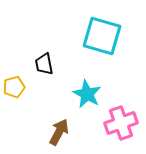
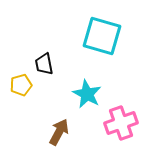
yellow pentagon: moved 7 px right, 2 px up
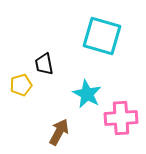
pink cross: moved 5 px up; rotated 16 degrees clockwise
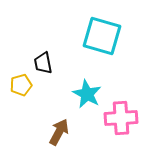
black trapezoid: moved 1 px left, 1 px up
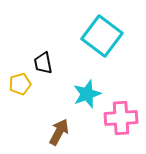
cyan square: rotated 21 degrees clockwise
yellow pentagon: moved 1 px left, 1 px up
cyan star: rotated 24 degrees clockwise
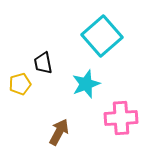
cyan square: rotated 12 degrees clockwise
cyan star: moved 1 px left, 10 px up
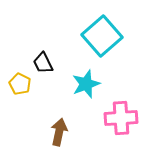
black trapezoid: rotated 15 degrees counterclockwise
yellow pentagon: rotated 30 degrees counterclockwise
brown arrow: rotated 16 degrees counterclockwise
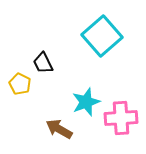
cyan star: moved 18 px down
brown arrow: moved 3 px up; rotated 72 degrees counterclockwise
